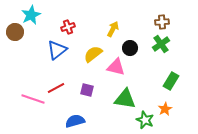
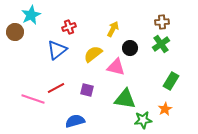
red cross: moved 1 px right
green star: moved 2 px left; rotated 30 degrees counterclockwise
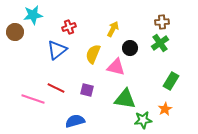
cyan star: moved 2 px right; rotated 18 degrees clockwise
green cross: moved 1 px left, 1 px up
yellow semicircle: rotated 30 degrees counterclockwise
red line: rotated 54 degrees clockwise
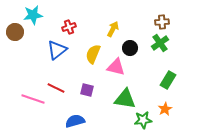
green rectangle: moved 3 px left, 1 px up
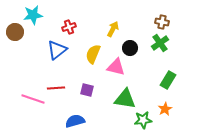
brown cross: rotated 16 degrees clockwise
red line: rotated 30 degrees counterclockwise
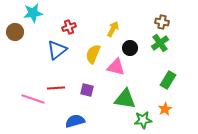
cyan star: moved 2 px up
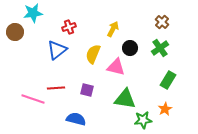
brown cross: rotated 32 degrees clockwise
green cross: moved 5 px down
blue semicircle: moved 1 px right, 2 px up; rotated 30 degrees clockwise
